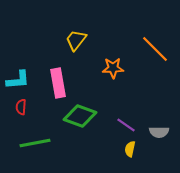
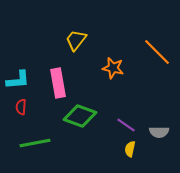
orange line: moved 2 px right, 3 px down
orange star: rotated 15 degrees clockwise
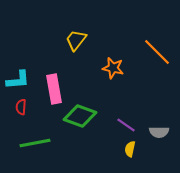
pink rectangle: moved 4 px left, 6 px down
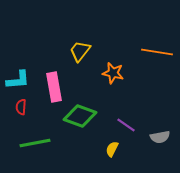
yellow trapezoid: moved 4 px right, 11 px down
orange line: rotated 36 degrees counterclockwise
orange star: moved 5 px down
pink rectangle: moved 2 px up
gray semicircle: moved 1 px right, 5 px down; rotated 12 degrees counterclockwise
yellow semicircle: moved 18 px left; rotated 14 degrees clockwise
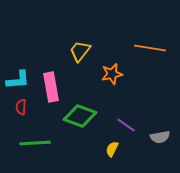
orange line: moved 7 px left, 4 px up
orange star: moved 1 px left, 1 px down; rotated 25 degrees counterclockwise
pink rectangle: moved 3 px left
green line: rotated 8 degrees clockwise
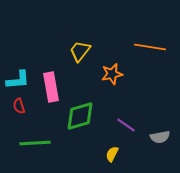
orange line: moved 1 px up
red semicircle: moved 2 px left, 1 px up; rotated 21 degrees counterclockwise
green diamond: rotated 36 degrees counterclockwise
yellow semicircle: moved 5 px down
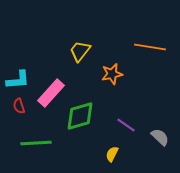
pink rectangle: moved 6 px down; rotated 52 degrees clockwise
gray semicircle: rotated 126 degrees counterclockwise
green line: moved 1 px right
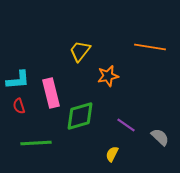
orange star: moved 4 px left, 2 px down
pink rectangle: rotated 56 degrees counterclockwise
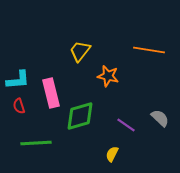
orange line: moved 1 px left, 3 px down
orange star: rotated 25 degrees clockwise
gray semicircle: moved 19 px up
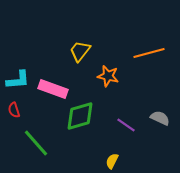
orange line: moved 3 px down; rotated 24 degrees counterclockwise
pink rectangle: moved 2 px right, 4 px up; rotated 56 degrees counterclockwise
red semicircle: moved 5 px left, 4 px down
gray semicircle: rotated 18 degrees counterclockwise
green line: rotated 52 degrees clockwise
yellow semicircle: moved 7 px down
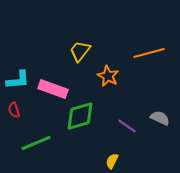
orange star: rotated 15 degrees clockwise
purple line: moved 1 px right, 1 px down
green line: rotated 72 degrees counterclockwise
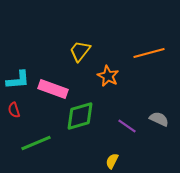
gray semicircle: moved 1 px left, 1 px down
